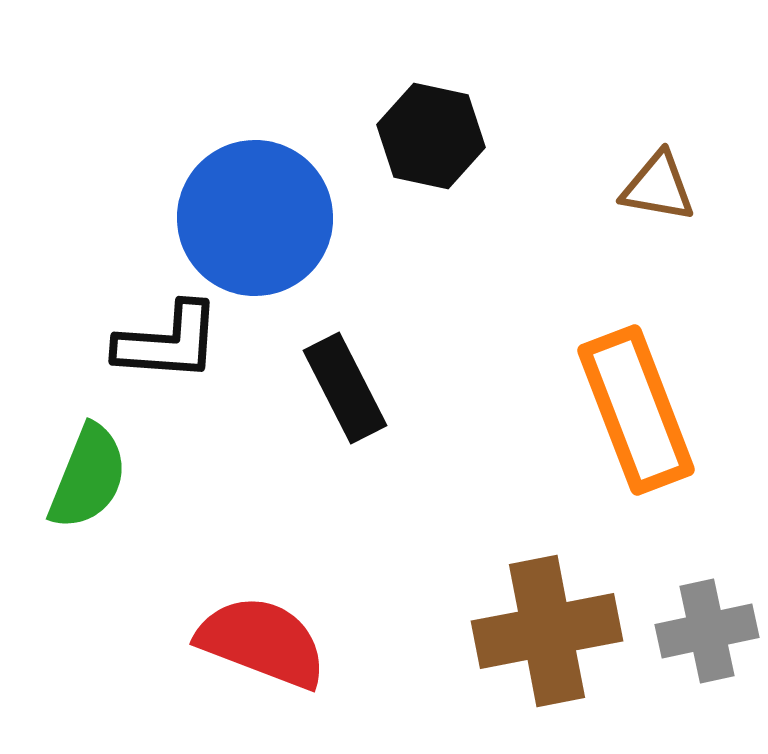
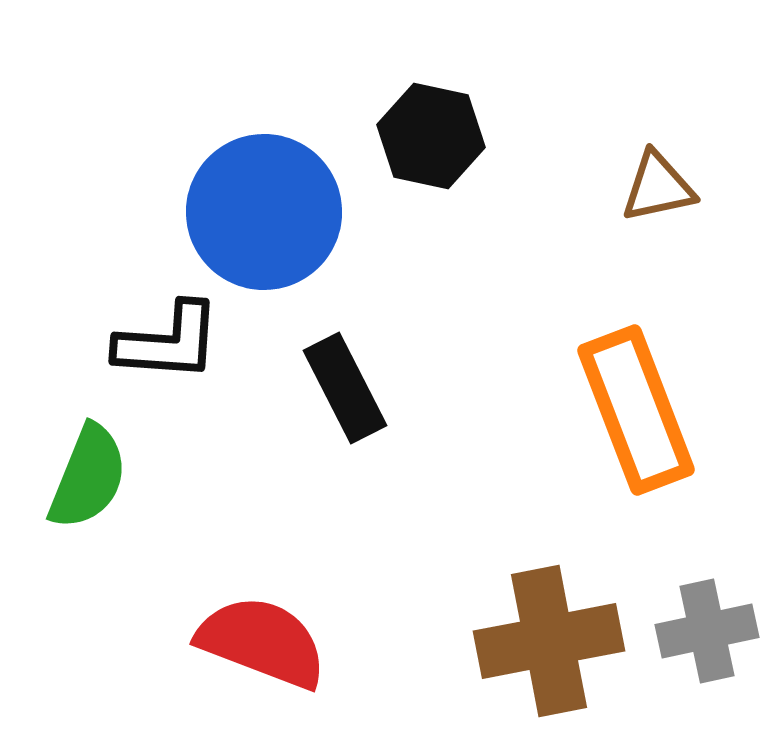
brown triangle: rotated 22 degrees counterclockwise
blue circle: moved 9 px right, 6 px up
brown cross: moved 2 px right, 10 px down
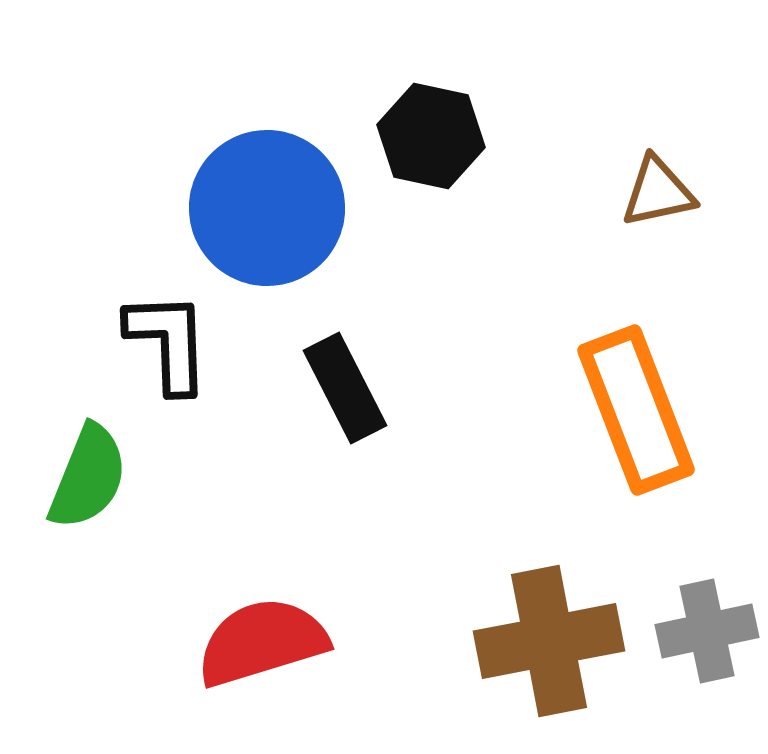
brown triangle: moved 5 px down
blue circle: moved 3 px right, 4 px up
black L-shape: rotated 96 degrees counterclockwise
red semicircle: rotated 38 degrees counterclockwise
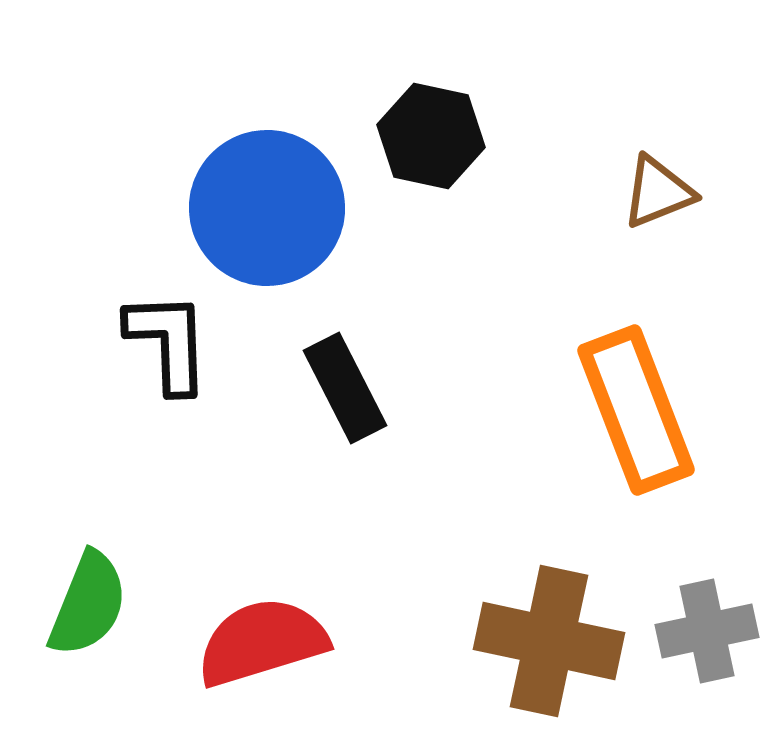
brown triangle: rotated 10 degrees counterclockwise
green semicircle: moved 127 px down
brown cross: rotated 23 degrees clockwise
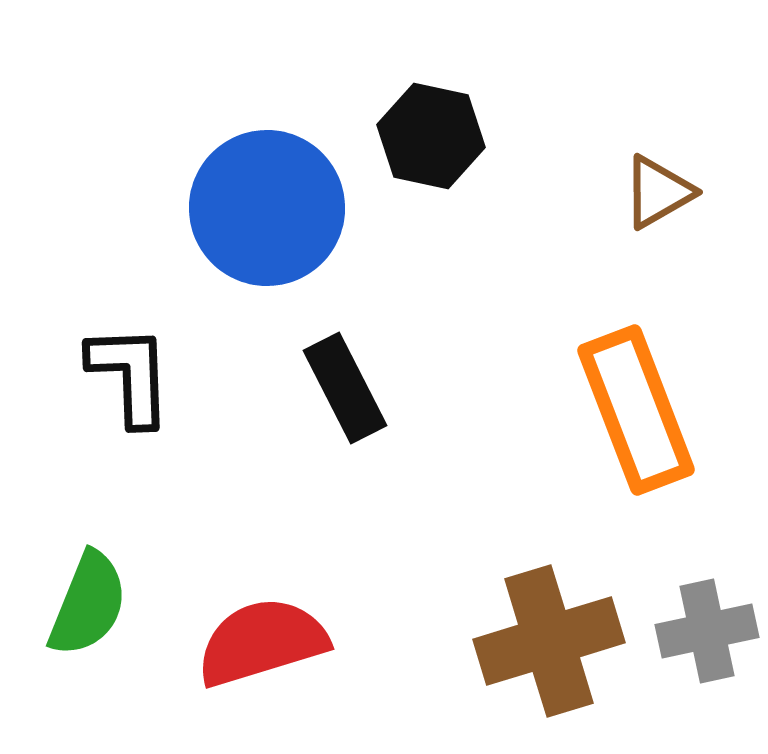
brown triangle: rotated 8 degrees counterclockwise
black L-shape: moved 38 px left, 33 px down
brown cross: rotated 29 degrees counterclockwise
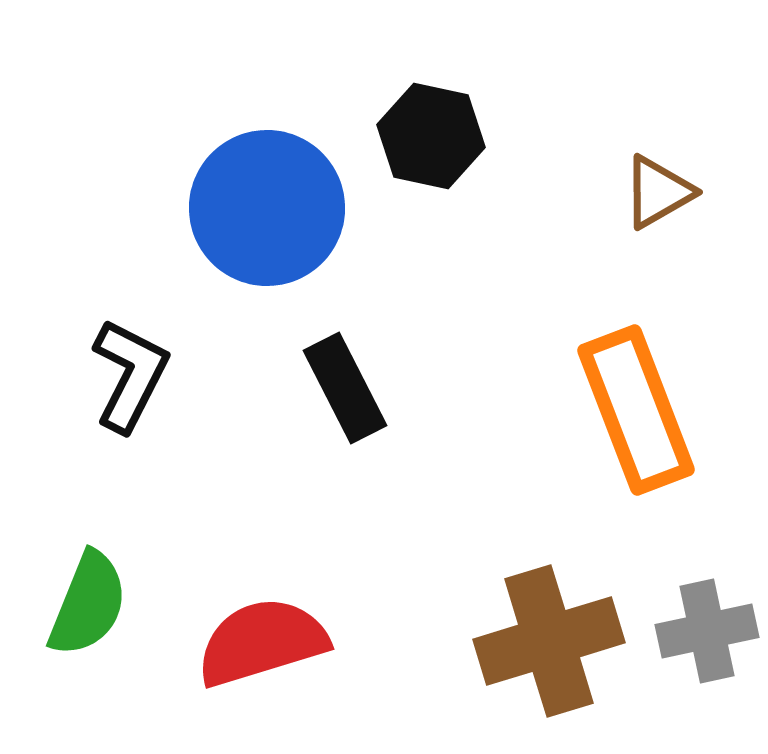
black L-shape: rotated 29 degrees clockwise
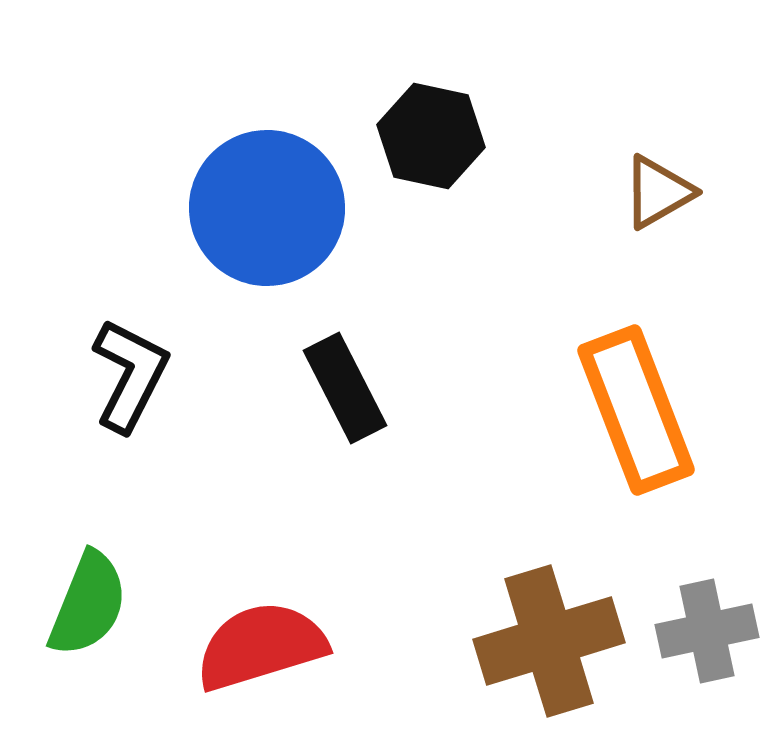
red semicircle: moved 1 px left, 4 px down
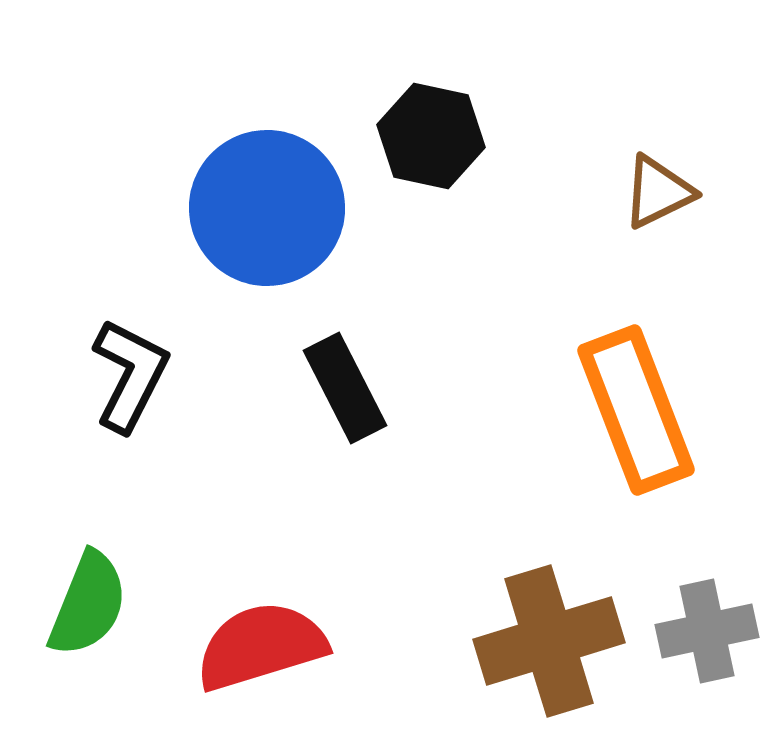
brown triangle: rotated 4 degrees clockwise
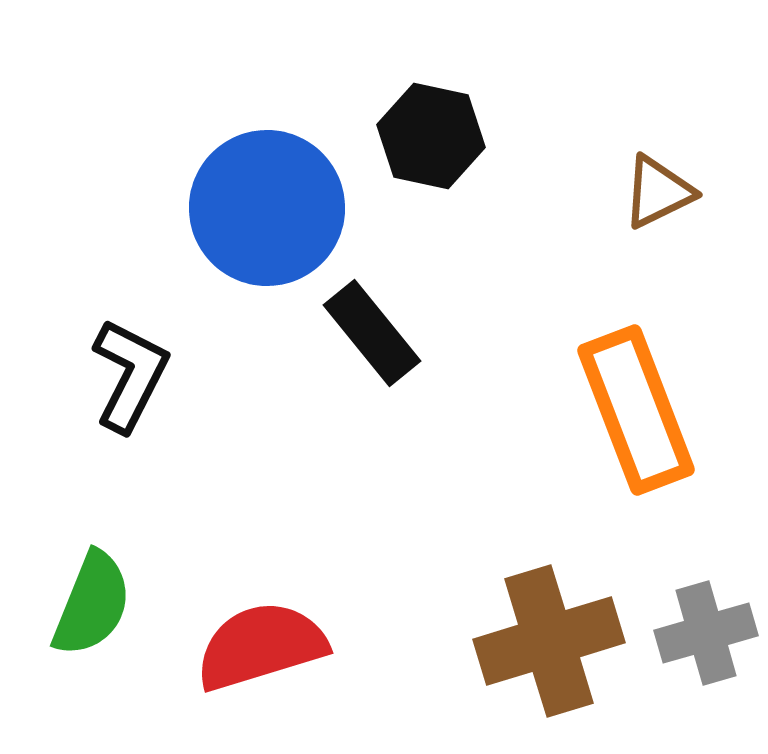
black rectangle: moved 27 px right, 55 px up; rotated 12 degrees counterclockwise
green semicircle: moved 4 px right
gray cross: moved 1 px left, 2 px down; rotated 4 degrees counterclockwise
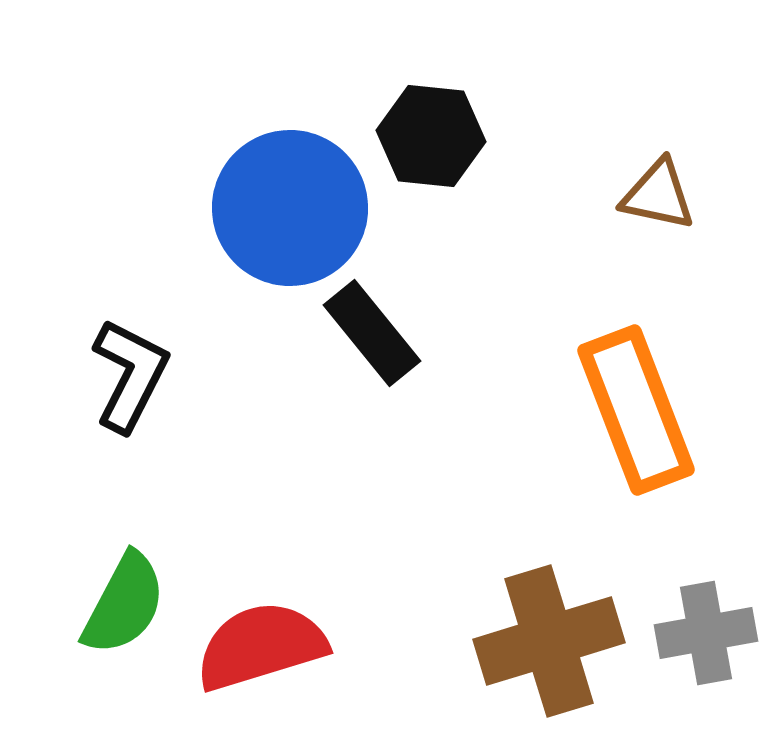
black hexagon: rotated 6 degrees counterclockwise
brown triangle: moved 3 px down; rotated 38 degrees clockwise
blue circle: moved 23 px right
green semicircle: moved 32 px right; rotated 6 degrees clockwise
gray cross: rotated 6 degrees clockwise
